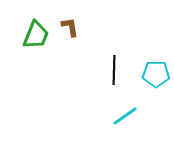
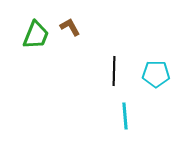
brown L-shape: rotated 20 degrees counterclockwise
black line: moved 1 px down
cyan line: rotated 60 degrees counterclockwise
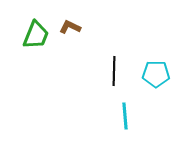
brown L-shape: rotated 35 degrees counterclockwise
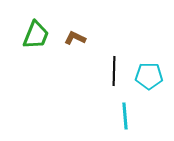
brown L-shape: moved 5 px right, 11 px down
cyan pentagon: moved 7 px left, 2 px down
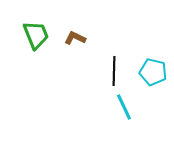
green trapezoid: rotated 44 degrees counterclockwise
cyan pentagon: moved 4 px right, 4 px up; rotated 12 degrees clockwise
cyan line: moved 1 px left, 9 px up; rotated 20 degrees counterclockwise
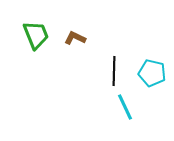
cyan pentagon: moved 1 px left, 1 px down
cyan line: moved 1 px right
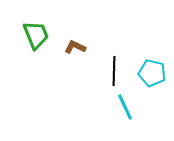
brown L-shape: moved 9 px down
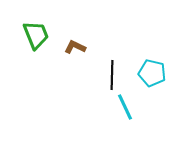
black line: moved 2 px left, 4 px down
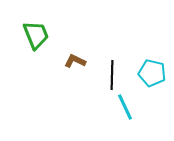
brown L-shape: moved 14 px down
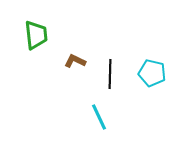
green trapezoid: rotated 16 degrees clockwise
black line: moved 2 px left, 1 px up
cyan line: moved 26 px left, 10 px down
